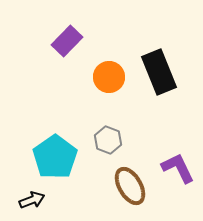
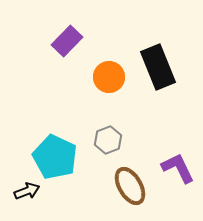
black rectangle: moved 1 px left, 5 px up
gray hexagon: rotated 20 degrees clockwise
cyan pentagon: rotated 12 degrees counterclockwise
black arrow: moved 5 px left, 9 px up
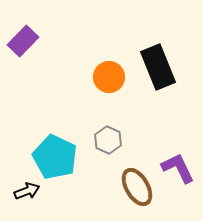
purple rectangle: moved 44 px left
gray hexagon: rotated 16 degrees counterclockwise
brown ellipse: moved 7 px right, 1 px down
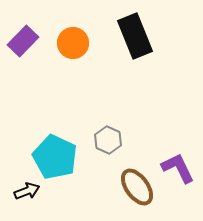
black rectangle: moved 23 px left, 31 px up
orange circle: moved 36 px left, 34 px up
brown ellipse: rotated 6 degrees counterclockwise
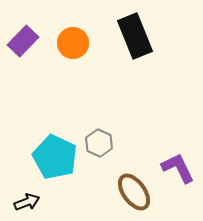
gray hexagon: moved 9 px left, 3 px down
brown ellipse: moved 3 px left, 5 px down
black arrow: moved 11 px down
